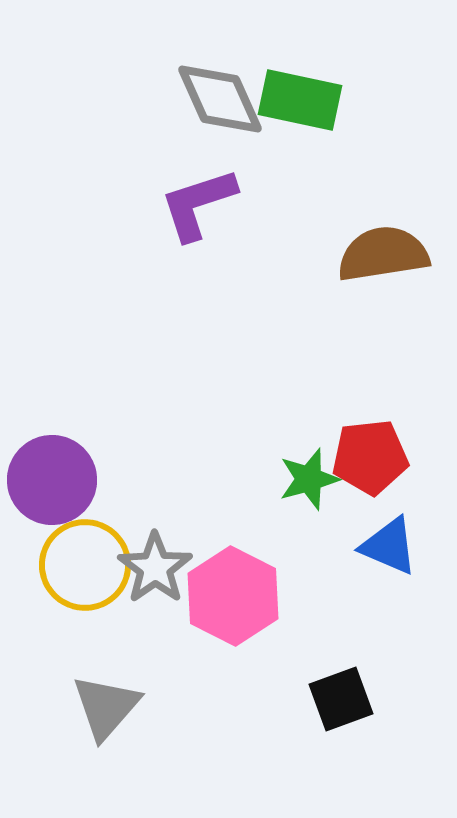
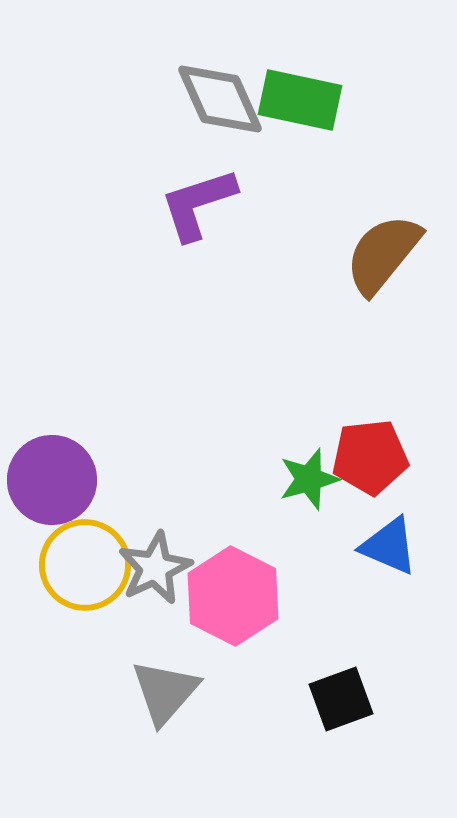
brown semicircle: rotated 42 degrees counterclockwise
gray star: rotated 10 degrees clockwise
gray triangle: moved 59 px right, 15 px up
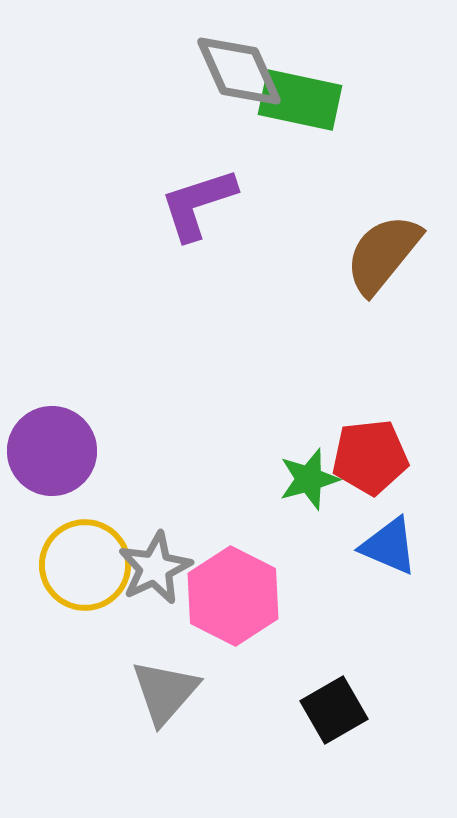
gray diamond: moved 19 px right, 28 px up
purple circle: moved 29 px up
black square: moved 7 px left, 11 px down; rotated 10 degrees counterclockwise
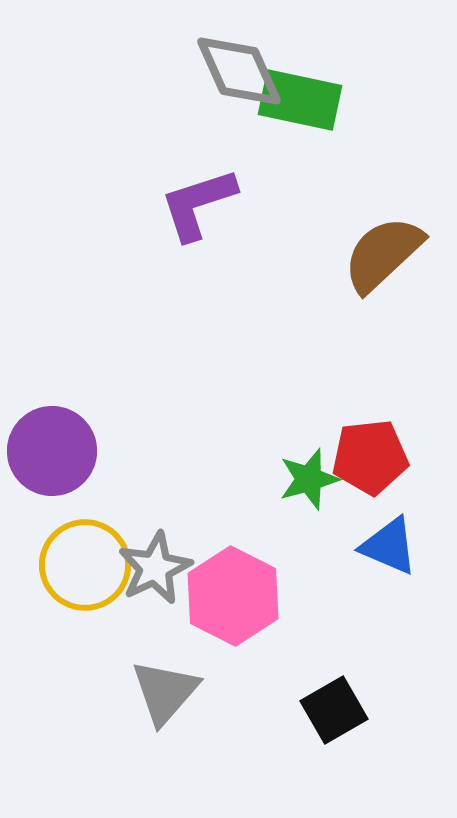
brown semicircle: rotated 8 degrees clockwise
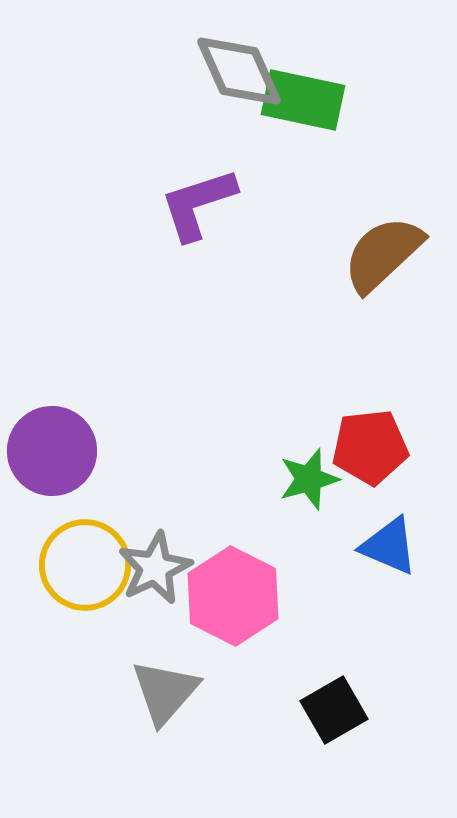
green rectangle: moved 3 px right
red pentagon: moved 10 px up
